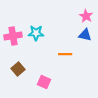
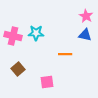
pink cross: rotated 24 degrees clockwise
pink square: moved 3 px right; rotated 32 degrees counterclockwise
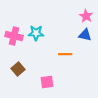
pink cross: moved 1 px right
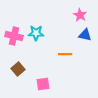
pink star: moved 6 px left, 1 px up
pink square: moved 4 px left, 2 px down
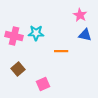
orange line: moved 4 px left, 3 px up
pink square: rotated 16 degrees counterclockwise
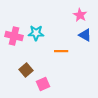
blue triangle: rotated 16 degrees clockwise
brown square: moved 8 px right, 1 px down
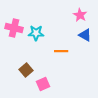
pink cross: moved 8 px up
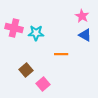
pink star: moved 2 px right, 1 px down
orange line: moved 3 px down
pink square: rotated 16 degrees counterclockwise
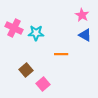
pink star: moved 1 px up
pink cross: rotated 12 degrees clockwise
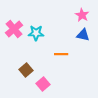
pink cross: moved 1 px down; rotated 24 degrees clockwise
blue triangle: moved 2 px left; rotated 16 degrees counterclockwise
